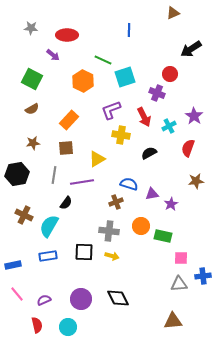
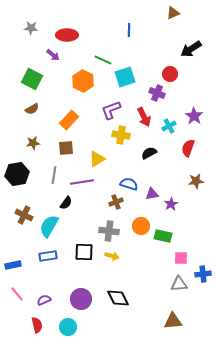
blue cross at (203, 276): moved 2 px up
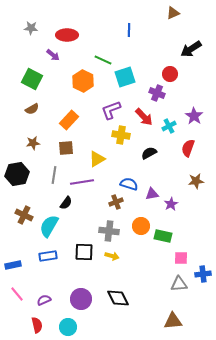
red arrow at (144, 117): rotated 18 degrees counterclockwise
